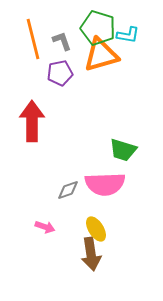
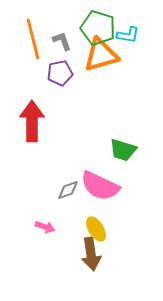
pink semicircle: moved 5 px left, 2 px down; rotated 27 degrees clockwise
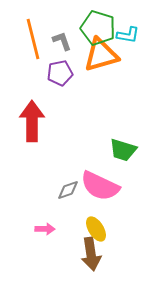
pink arrow: moved 2 px down; rotated 18 degrees counterclockwise
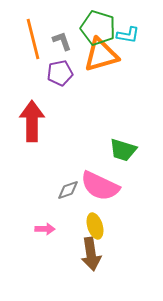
yellow ellipse: moved 1 px left, 3 px up; rotated 15 degrees clockwise
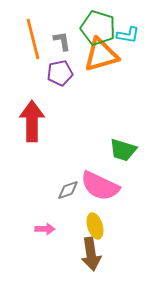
gray L-shape: rotated 10 degrees clockwise
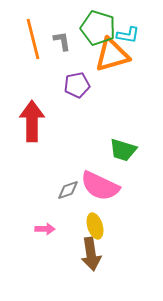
orange triangle: moved 11 px right
purple pentagon: moved 17 px right, 12 px down
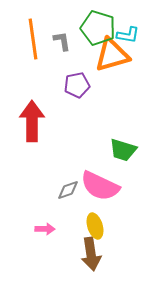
orange line: rotated 6 degrees clockwise
